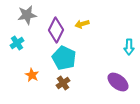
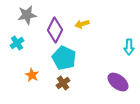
purple diamond: moved 1 px left
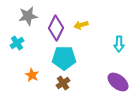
gray star: moved 1 px right, 1 px down
yellow arrow: moved 1 px left, 1 px down
purple diamond: moved 1 px right, 2 px up
cyan arrow: moved 10 px left, 3 px up
cyan pentagon: rotated 25 degrees counterclockwise
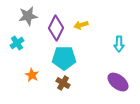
brown cross: rotated 24 degrees counterclockwise
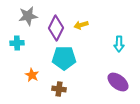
cyan cross: rotated 32 degrees clockwise
brown cross: moved 4 px left, 6 px down; rotated 24 degrees counterclockwise
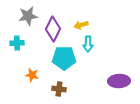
purple diamond: moved 3 px left, 1 px down
cyan arrow: moved 31 px left
orange star: rotated 16 degrees counterclockwise
purple ellipse: moved 1 px right, 1 px up; rotated 40 degrees counterclockwise
